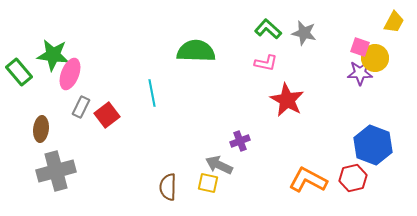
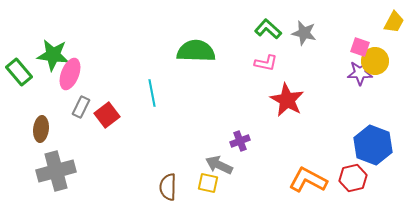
yellow circle: moved 3 px down
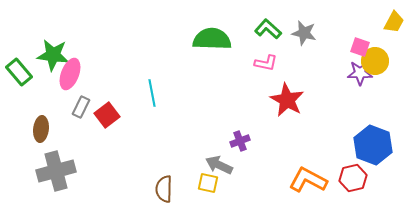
green semicircle: moved 16 px right, 12 px up
brown semicircle: moved 4 px left, 2 px down
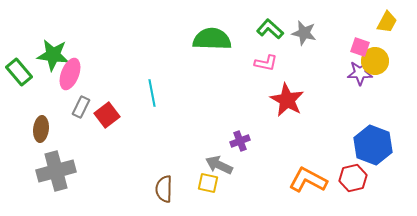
yellow trapezoid: moved 7 px left
green L-shape: moved 2 px right
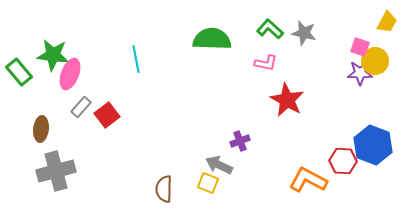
cyan line: moved 16 px left, 34 px up
gray rectangle: rotated 15 degrees clockwise
red hexagon: moved 10 px left, 17 px up; rotated 16 degrees clockwise
yellow square: rotated 10 degrees clockwise
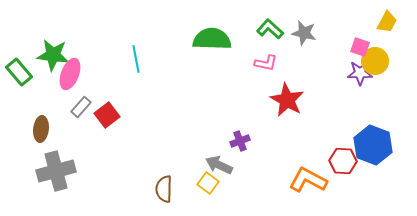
yellow square: rotated 15 degrees clockwise
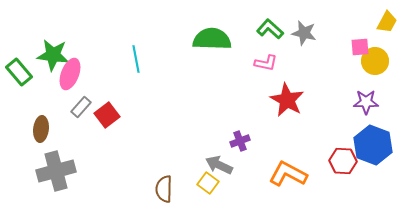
pink square: rotated 24 degrees counterclockwise
purple star: moved 6 px right, 29 px down
orange L-shape: moved 20 px left, 6 px up
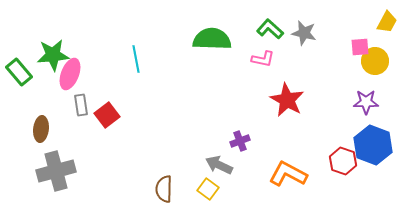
green star: rotated 12 degrees counterclockwise
pink L-shape: moved 3 px left, 4 px up
gray rectangle: moved 2 px up; rotated 50 degrees counterclockwise
red hexagon: rotated 16 degrees clockwise
yellow square: moved 6 px down
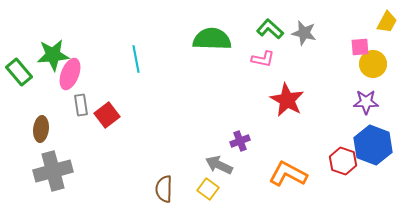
yellow circle: moved 2 px left, 3 px down
gray cross: moved 3 px left
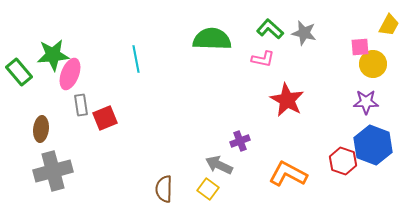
yellow trapezoid: moved 2 px right, 3 px down
red square: moved 2 px left, 3 px down; rotated 15 degrees clockwise
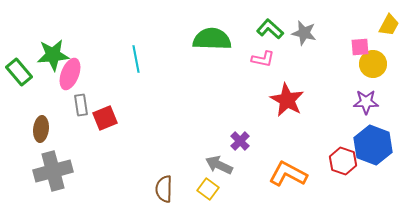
purple cross: rotated 24 degrees counterclockwise
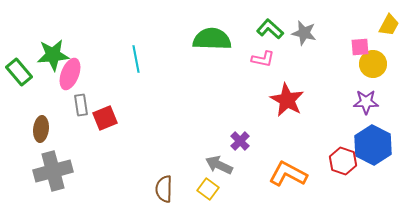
blue hexagon: rotated 6 degrees clockwise
